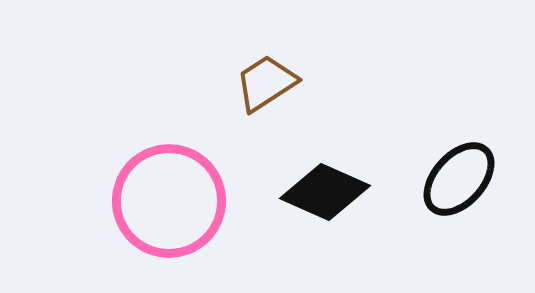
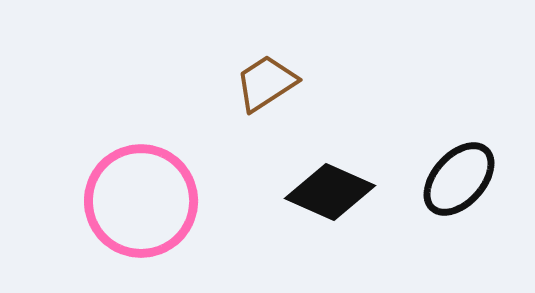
black diamond: moved 5 px right
pink circle: moved 28 px left
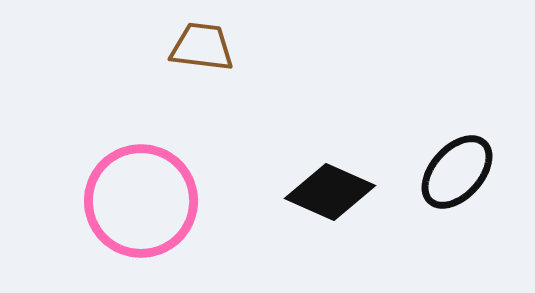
brown trapezoid: moved 64 px left, 36 px up; rotated 40 degrees clockwise
black ellipse: moved 2 px left, 7 px up
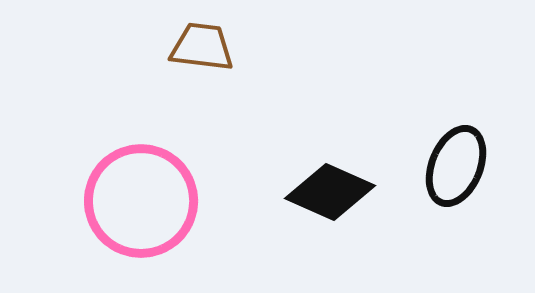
black ellipse: moved 1 px left, 6 px up; rotated 20 degrees counterclockwise
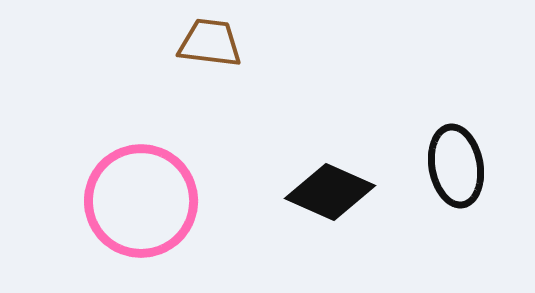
brown trapezoid: moved 8 px right, 4 px up
black ellipse: rotated 32 degrees counterclockwise
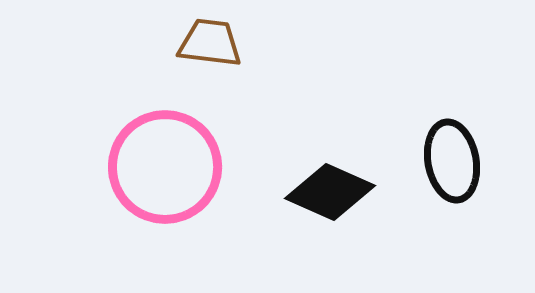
black ellipse: moved 4 px left, 5 px up
pink circle: moved 24 px right, 34 px up
